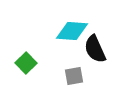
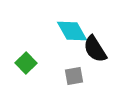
cyan diamond: rotated 56 degrees clockwise
black semicircle: rotated 8 degrees counterclockwise
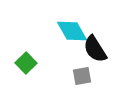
gray square: moved 8 px right
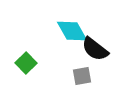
black semicircle: rotated 20 degrees counterclockwise
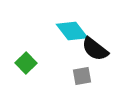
cyan diamond: rotated 8 degrees counterclockwise
